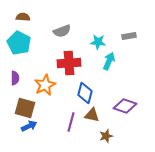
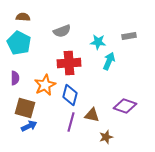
blue diamond: moved 15 px left, 2 px down
brown star: moved 1 px down
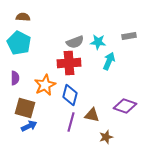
gray semicircle: moved 13 px right, 11 px down
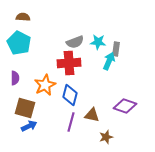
gray rectangle: moved 13 px left, 13 px down; rotated 72 degrees counterclockwise
